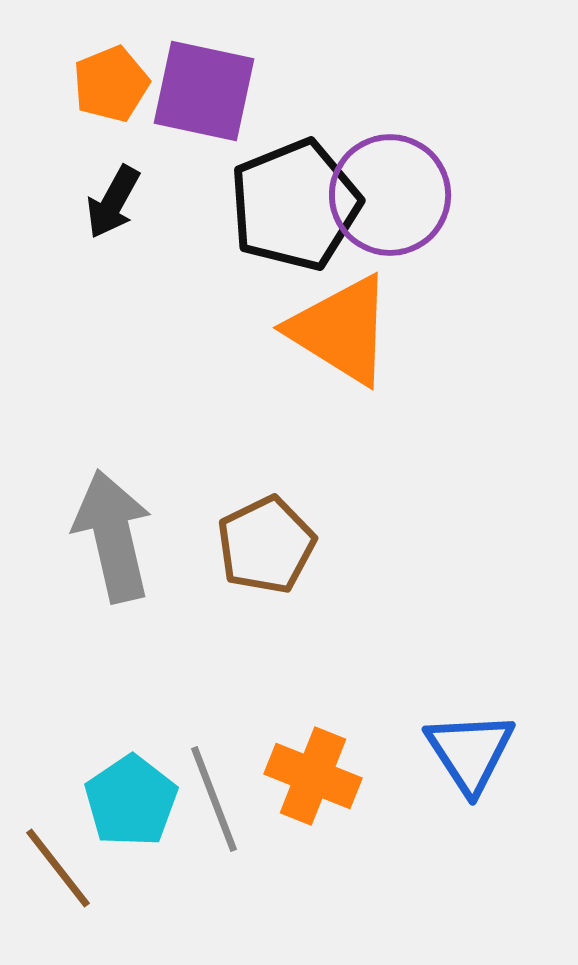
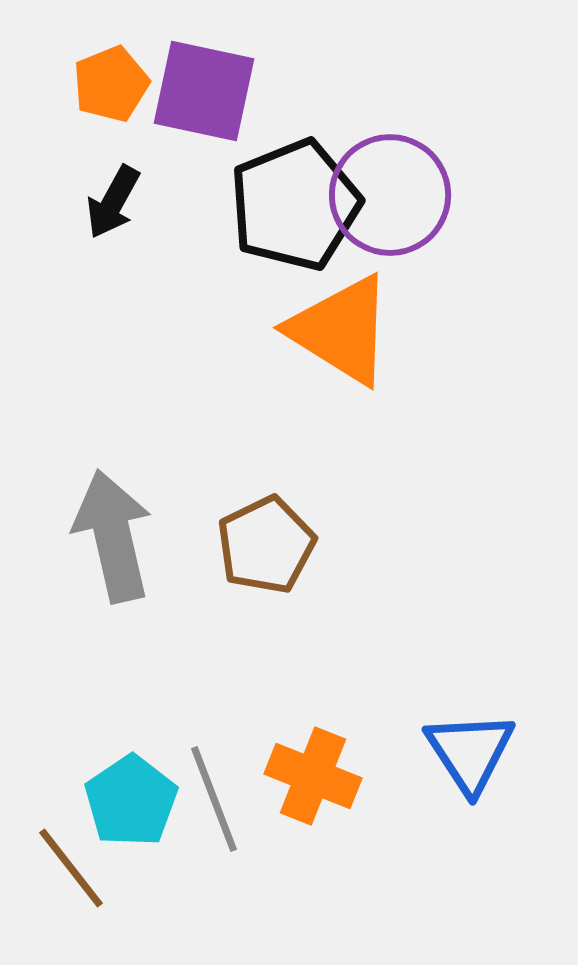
brown line: moved 13 px right
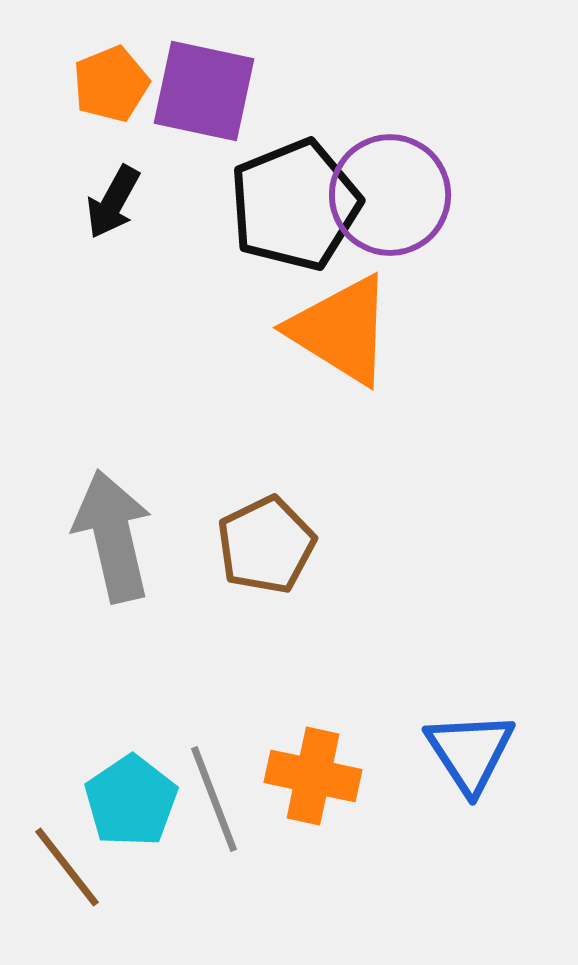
orange cross: rotated 10 degrees counterclockwise
brown line: moved 4 px left, 1 px up
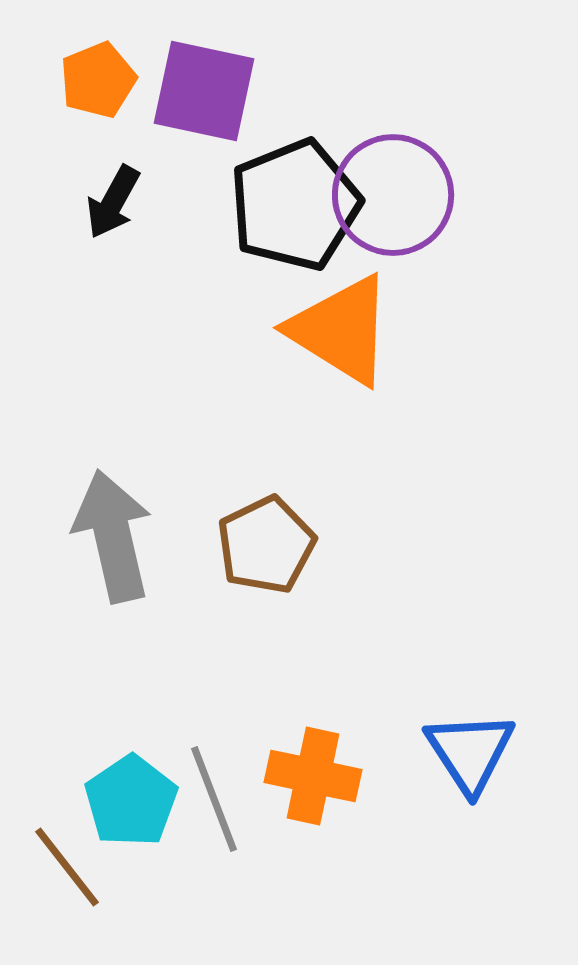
orange pentagon: moved 13 px left, 4 px up
purple circle: moved 3 px right
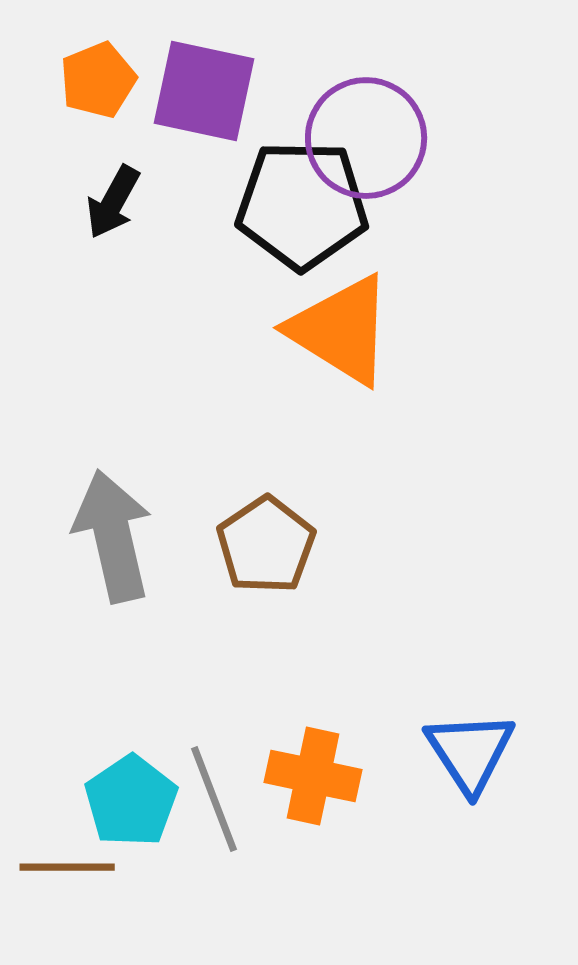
purple circle: moved 27 px left, 57 px up
black pentagon: moved 7 px right; rotated 23 degrees clockwise
brown pentagon: rotated 8 degrees counterclockwise
brown line: rotated 52 degrees counterclockwise
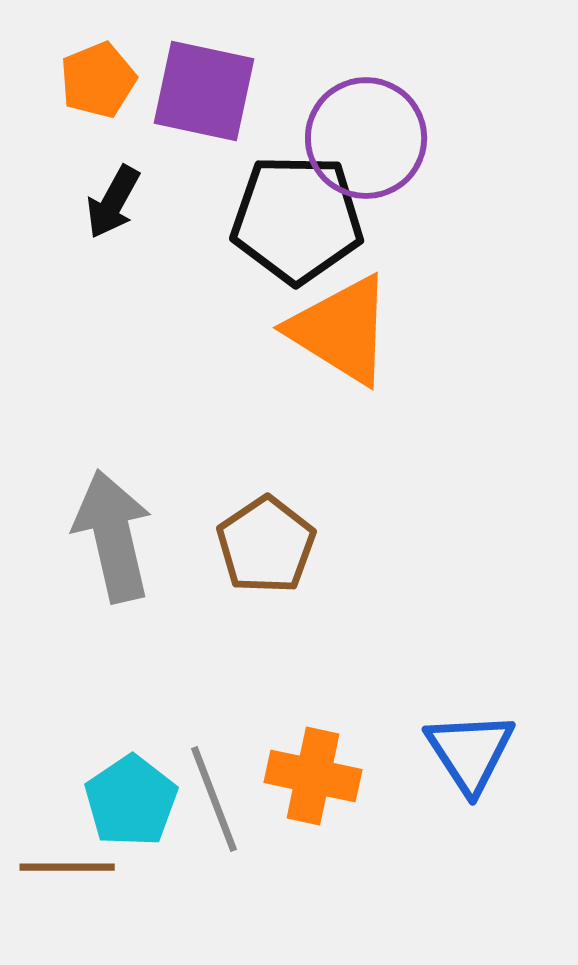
black pentagon: moved 5 px left, 14 px down
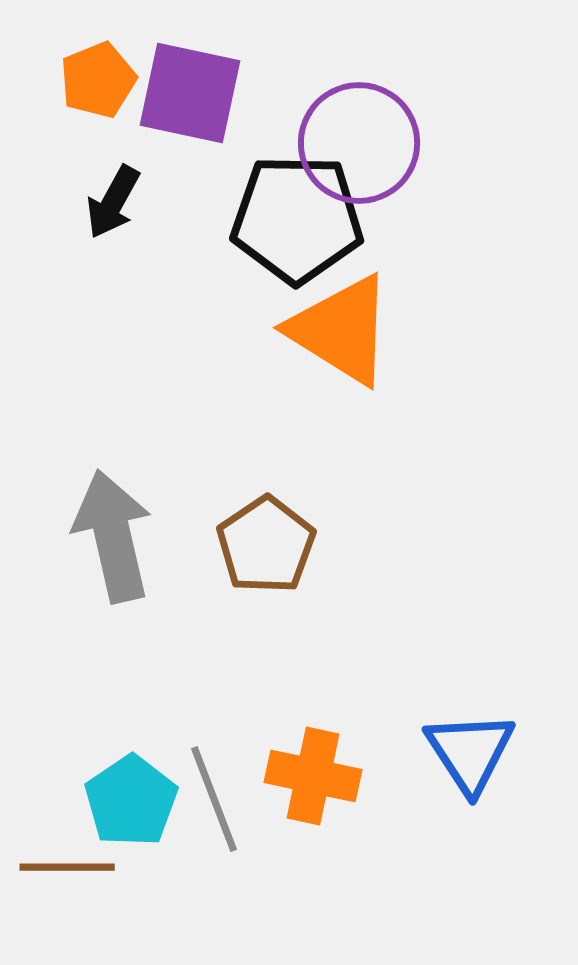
purple square: moved 14 px left, 2 px down
purple circle: moved 7 px left, 5 px down
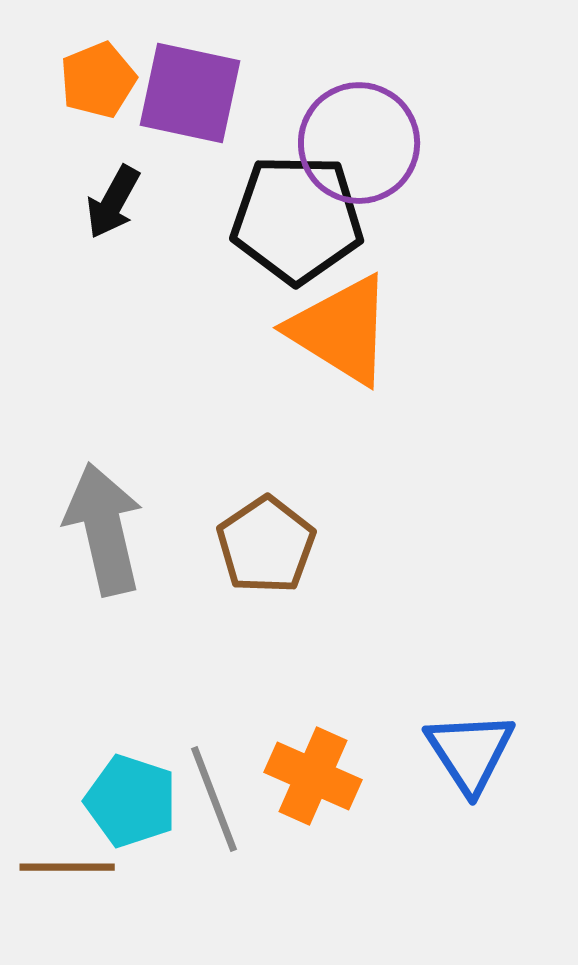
gray arrow: moved 9 px left, 7 px up
orange cross: rotated 12 degrees clockwise
cyan pentagon: rotated 20 degrees counterclockwise
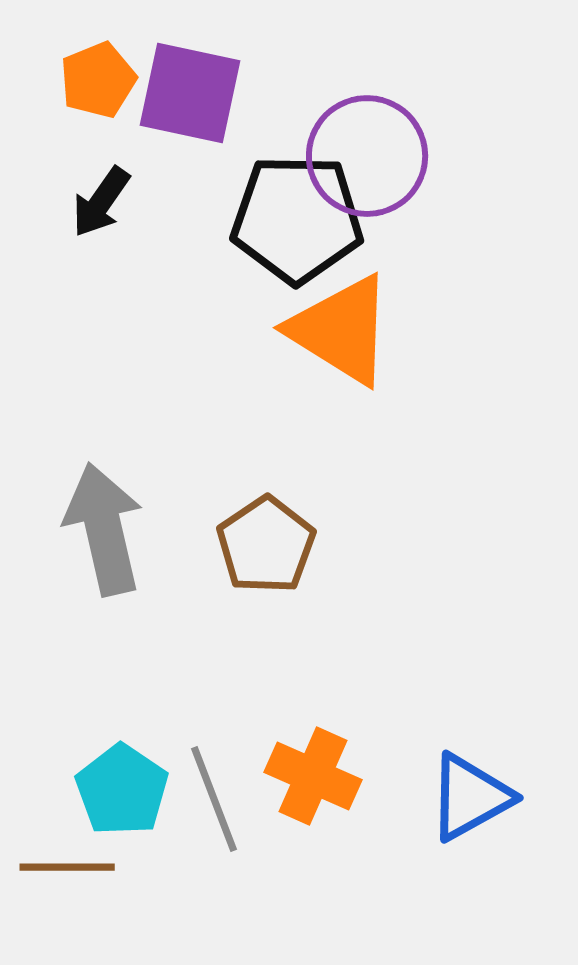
purple circle: moved 8 px right, 13 px down
black arrow: moved 12 px left; rotated 6 degrees clockwise
blue triangle: moved 45 px down; rotated 34 degrees clockwise
cyan pentagon: moved 9 px left, 11 px up; rotated 16 degrees clockwise
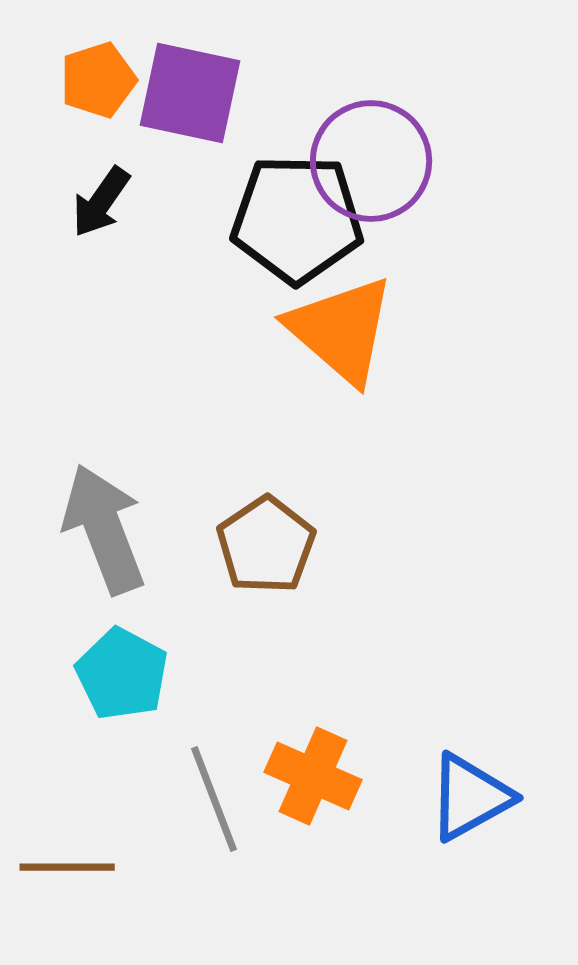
orange pentagon: rotated 4 degrees clockwise
purple circle: moved 4 px right, 5 px down
orange triangle: rotated 9 degrees clockwise
gray arrow: rotated 8 degrees counterclockwise
cyan pentagon: moved 116 px up; rotated 6 degrees counterclockwise
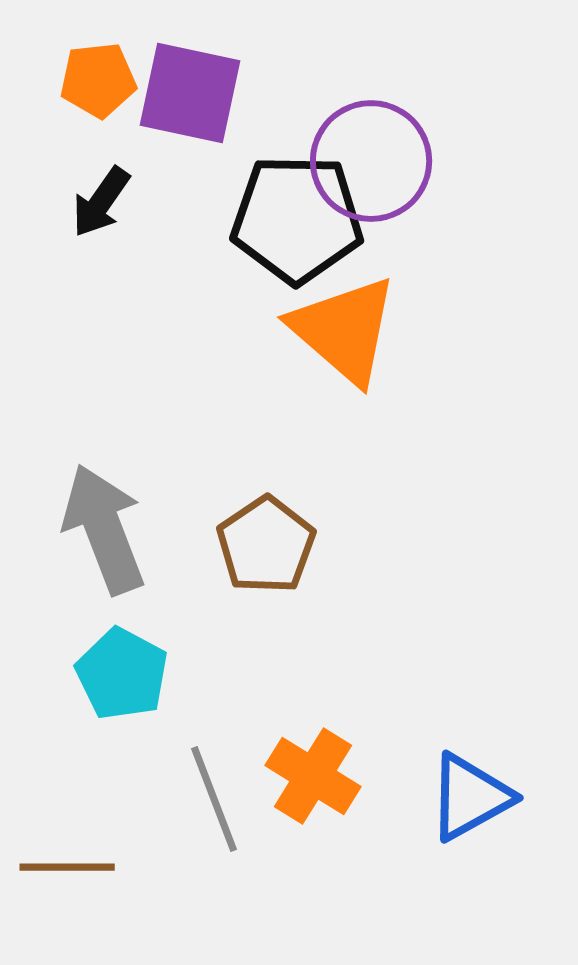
orange pentagon: rotated 12 degrees clockwise
orange triangle: moved 3 px right
orange cross: rotated 8 degrees clockwise
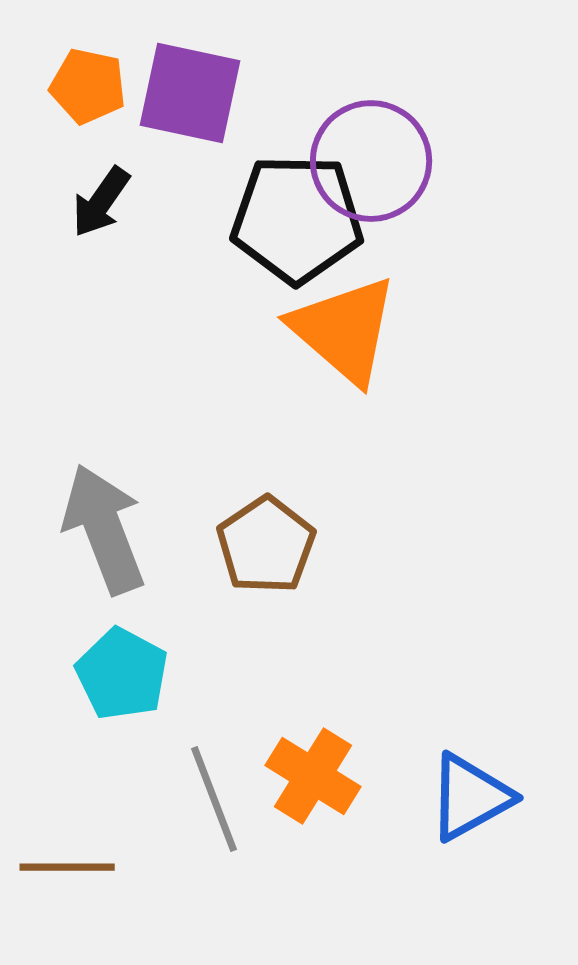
orange pentagon: moved 10 px left, 6 px down; rotated 18 degrees clockwise
